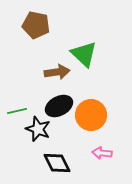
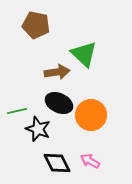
black ellipse: moved 3 px up; rotated 52 degrees clockwise
pink arrow: moved 12 px left, 8 px down; rotated 24 degrees clockwise
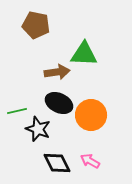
green triangle: rotated 40 degrees counterclockwise
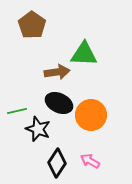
brown pentagon: moved 4 px left; rotated 24 degrees clockwise
black diamond: rotated 60 degrees clockwise
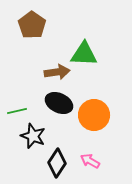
orange circle: moved 3 px right
black star: moved 5 px left, 7 px down
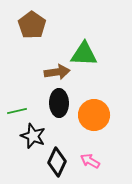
black ellipse: rotated 64 degrees clockwise
black diamond: moved 1 px up; rotated 8 degrees counterclockwise
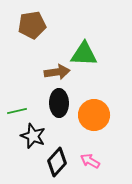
brown pentagon: rotated 28 degrees clockwise
black diamond: rotated 16 degrees clockwise
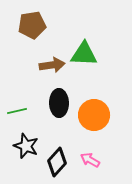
brown arrow: moved 5 px left, 7 px up
black star: moved 7 px left, 10 px down
pink arrow: moved 1 px up
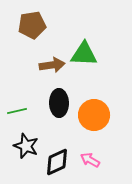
black diamond: rotated 24 degrees clockwise
